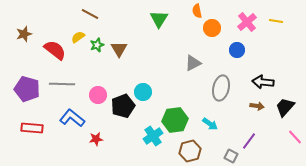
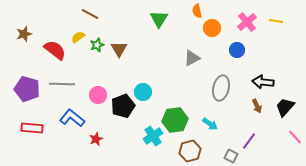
gray triangle: moved 1 px left, 5 px up
brown arrow: rotated 56 degrees clockwise
red star: rotated 16 degrees counterclockwise
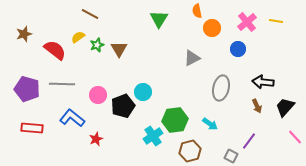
blue circle: moved 1 px right, 1 px up
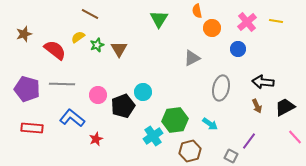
black trapezoid: rotated 20 degrees clockwise
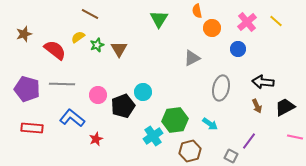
yellow line: rotated 32 degrees clockwise
pink line: rotated 35 degrees counterclockwise
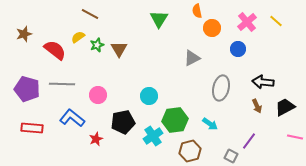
cyan circle: moved 6 px right, 4 px down
black pentagon: moved 16 px down; rotated 10 degrees clockwise
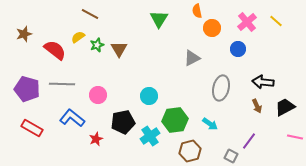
red rectangle: rotated 25 degrees clockwise
cyan cross: moved 3 px left
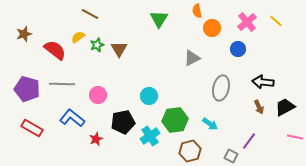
brown arrow: moved 2 px right, 1 px down
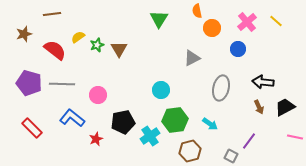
brown line: moved 38 px left; rotated 36 degrees counterclockwise
purple pentagon: moved 2 px right, 6 px up
cyan circle: moved 12 px right, 6 px up
red rectangle: rotated 15 degrees clockwise
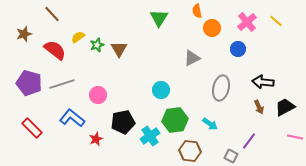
brown line: rotated 54 degrees clockwise
green triangle: moved 1 px up
gray line: rotated 20 degrees counterclockwise
brown hexagon: rotated 20 degrees clockwise
